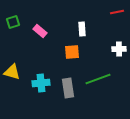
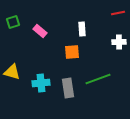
red line: moved 1 px right, 1 px down
white cross: moved 7 px up
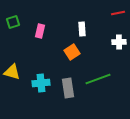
pink rectangle: rotated 64 degrees clockwise
orange square: rotated 28 degrees counterclockwise
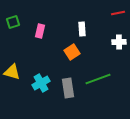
cyan cross: rotated 24 degrees counterclockwise
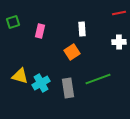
red line: moved 1 px right
yellow triangle: moved 8 px right, 4 px down
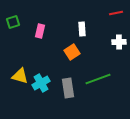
red line: moved 3 px left
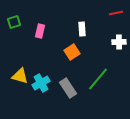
green square: moved 1 px right
green line: rotated 30 degrees counterclockwise
gray rectangle: rotated 24 degrees counterclockwise
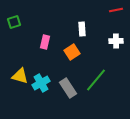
red line: moved 3 px up
pink rectangle: moved 5 px right, 11 px down
white cross: moved 3 px left, 1 px up
green line: moved 2 px left, 1 px down
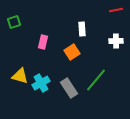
pink rectangle: moved 2 px left
gray rectangle: moved 1 px right
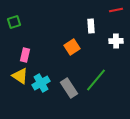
white rectangle: moved 9 px right, 3 px up
pink rectangle: moved 18 px left, 13 px down
orange square: moved 5 px up
yellow triangle: rotated 18 degrees clockwise
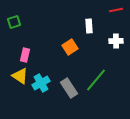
white rectangle: moved 2 px left
orange square: moved 2 px left
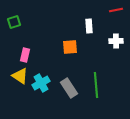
orange square: rotated 28 degrees clockwise
green line: moved 5 px down; rotated 45 degrees counterclockwise
